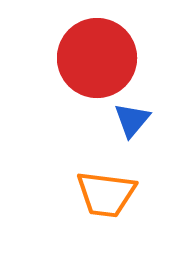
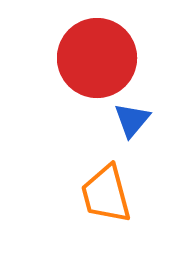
orange trapezoid: rotated 68 degrees clockwise
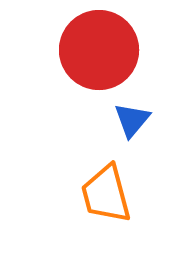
red circle: moved 2 px right, 8 px up
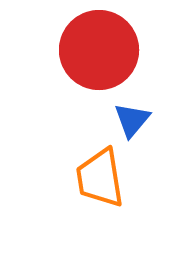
orange trapezoid: moved 6 px left, 16 px up; rotated 6 degrees clockwise
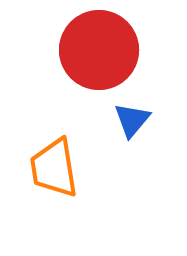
orange trapezoid: moved 46 px left, 10 px up
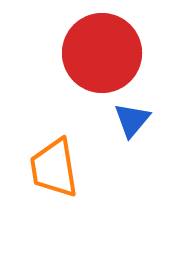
red circle: moved 3 px right, 3 px down
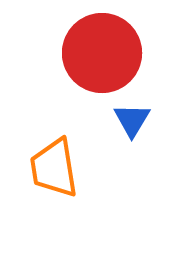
blue triangle: rotated 9 degrees counterclockwise
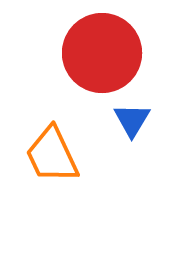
orange trapezoid: moved 2 px left, 13 px up; rotated 16 degrees counterclockwise
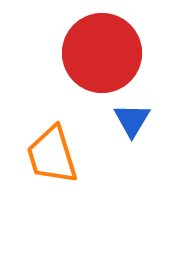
orange trapezoid: rotated 8 degrees clockwise
